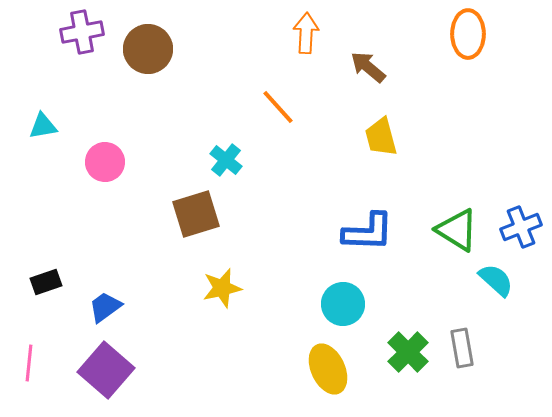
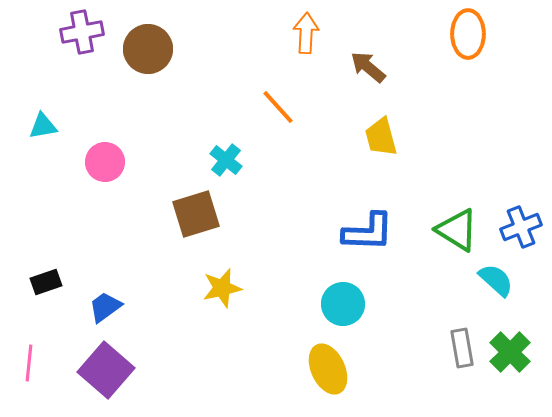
green cross: moved 102 px right
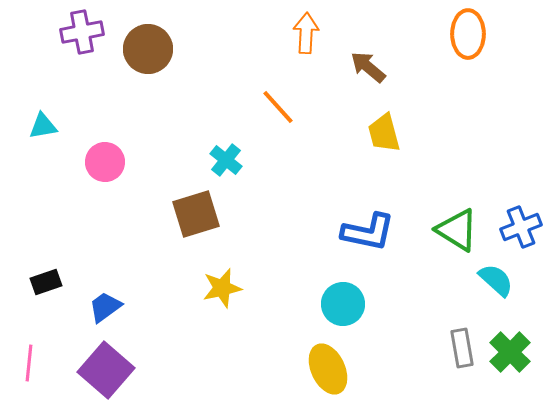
yellow trapezoid: moved 3 px right, 4 px up
blue L-shape: rotated 10 degrees clockwise
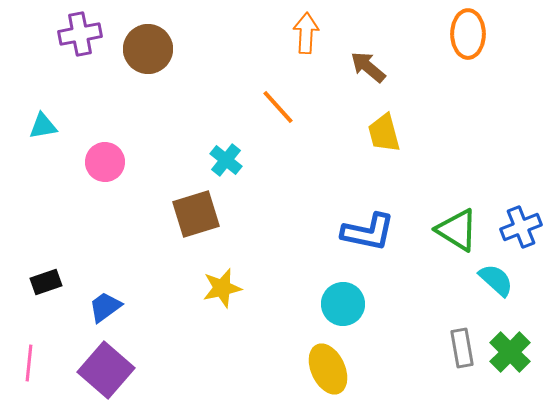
purple cross: moved 2 px left, 2 px down
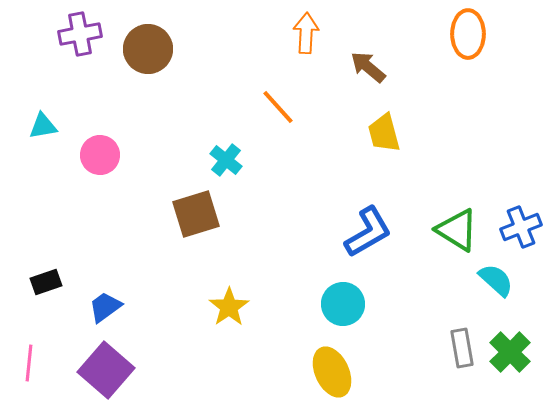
pink circle: moved 5 px left, 7 px up
blue L-shape: rotated 42 degrees counterclockwise
yellow star: moved 7 px right, 19 px down; rotated 21 degrees counterclockwise
yellow ellipse: moved 4 px right, 3 px down
